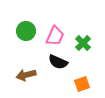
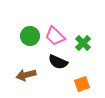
green circle: moved 4 px right, 5 px down
pink trapezoid: rotated 110 degrees clockwise
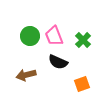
pink trapezoid: moved 1 px left; rotated 25 degrees clockwise
green cross: moved 3 px up
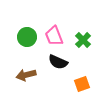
green circle: moved 3 px left, 1 px down
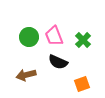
green circle: moved 2 px right
